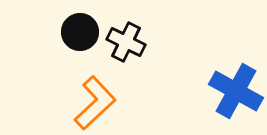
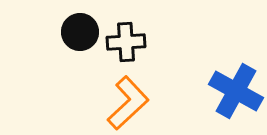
black cross: rotated 30 degrees counterclockwise
orange L-shape: moved 33 px right
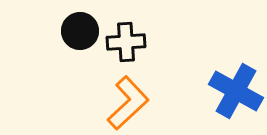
black circle: moved 1 px up
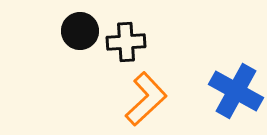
orange L-shape: moved 18 px right, 4 px up
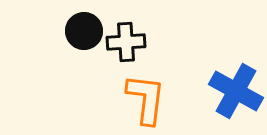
black circle: moved 4 px right
orange L-shape: rotated 40 degrees counterclockwise
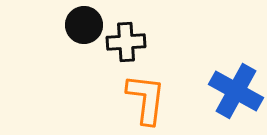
black circle: moved 6 px up
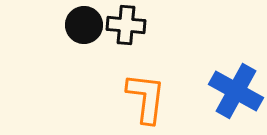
black cross: moved 17 px up; rotated 9 degrees clockwise
orange L-shape: moved 1 px up
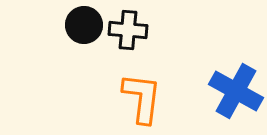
black cross: moved 2 px right, 5 px down
orange L-shape: moved 4 px left
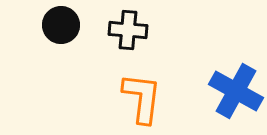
black circle: moved 23 px left
